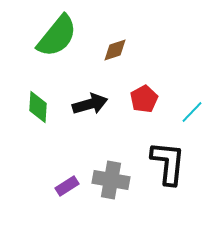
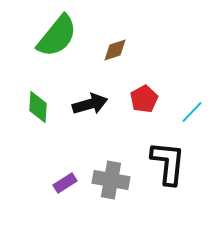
purple rectangle: moved 2 px left, 3 px up
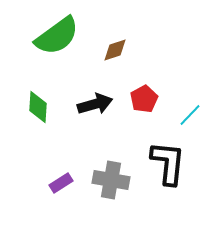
green semicircle: rotated 15 degrees clockwise
black arrow: moved 5 px right
cyan line: moved 2 px left, 3 px down
purple rectangle: moved 4 px left
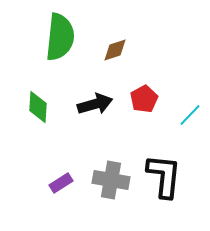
green semicircle: moved 3 px right, 1 px down; rotated 48 degrees counterclockwise
black L-shape: moved 4 px left, 13 px down
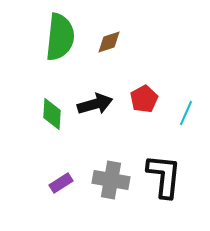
brown diamond: moved 6 px left, 8 px up
green diamond: moved 14 px right, 7 px down
cyan line: moved 4 px left, 2 px up; rotated 20 degrees counterclockwise
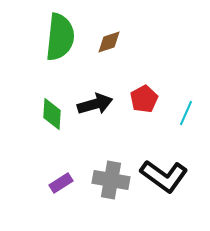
black L-shape: rotated 120 degrees clockwise
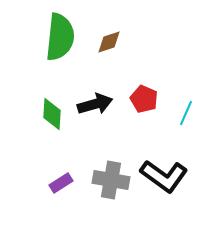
red pentagon: rotated 20 degrees counterclockwise
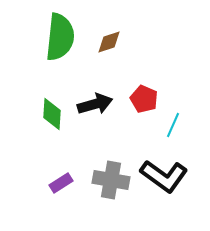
cyan line: moved 13 px left, 12 px down
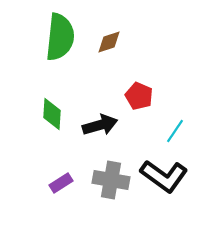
red pentagon: moved 5 px left, 3 px up
black arrow: moved 5 px right, 21 px down
cyan line: moved 2 px right, 6 px down; rotated 10 degrees clockwise
